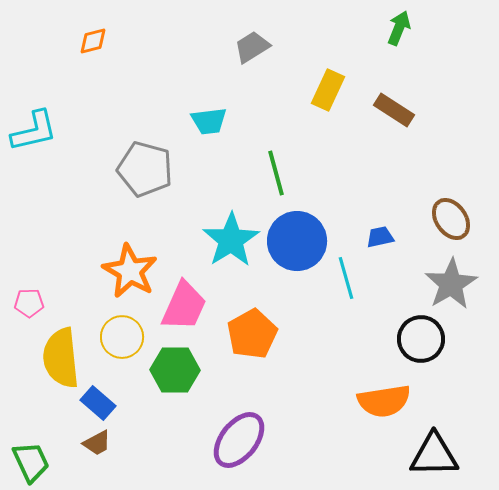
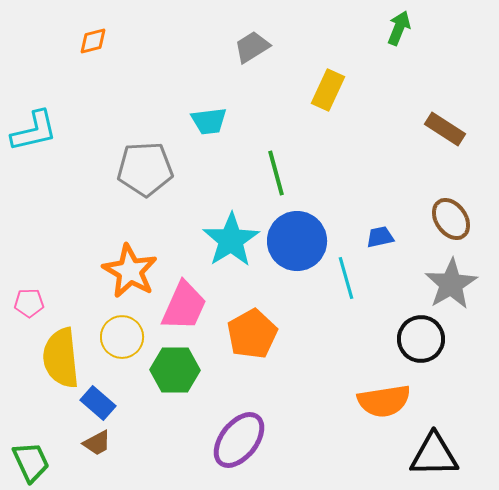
brown rectangle: moved 51 px right, 19 px down
gray pentagon: rotated 18 degrees counterclockwise
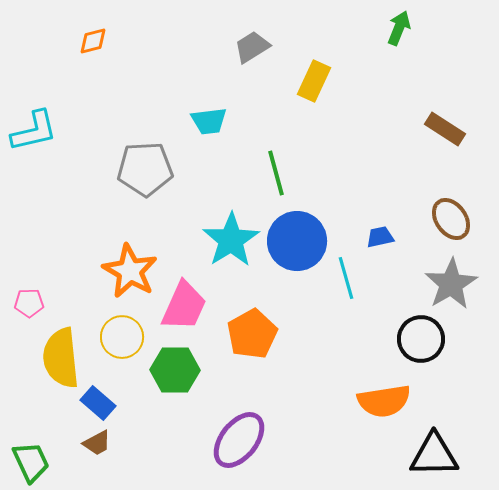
yellow rectangle: moved 14 px left, 9 px up
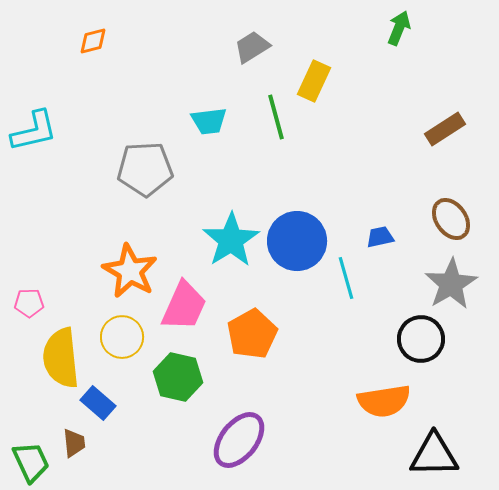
brown rectangle: rotated 66 degrees counterclockwise
green line: moved 56 px up
green hexagon: moved 3 px right, 7 px down; rotated 12 degrees clockwise
brown trapezoid: moved 23 px left; rotated 68 degrees counterclockwise
